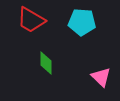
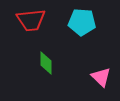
red trapezoid: rotated 36 degrees counterclockwise
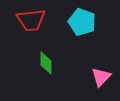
cyan pentagon: rotated 16 degrees clockwise
pink triangle: rotated 30 degrees clockwise
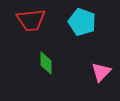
pink triangle: moved 5 px up
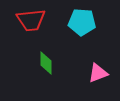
cyan pentagon: rotated 16 degrees counterclockwise
pink triangle: moved 3 px left, 1 px down; rotated 25 degrees clockwise
